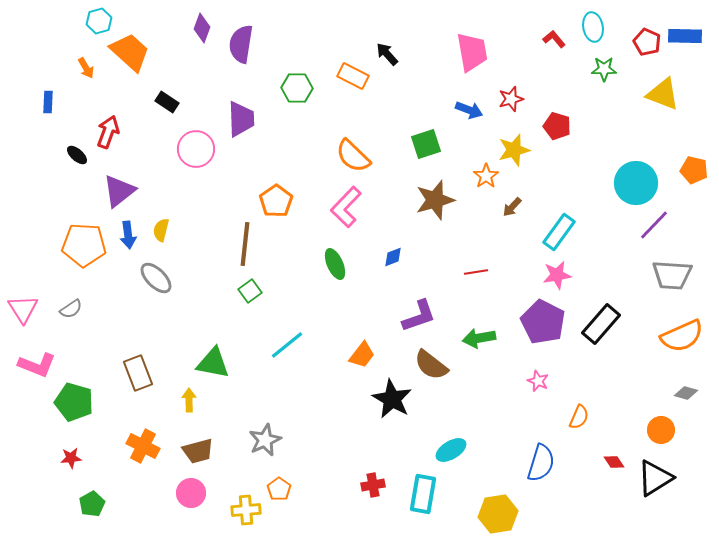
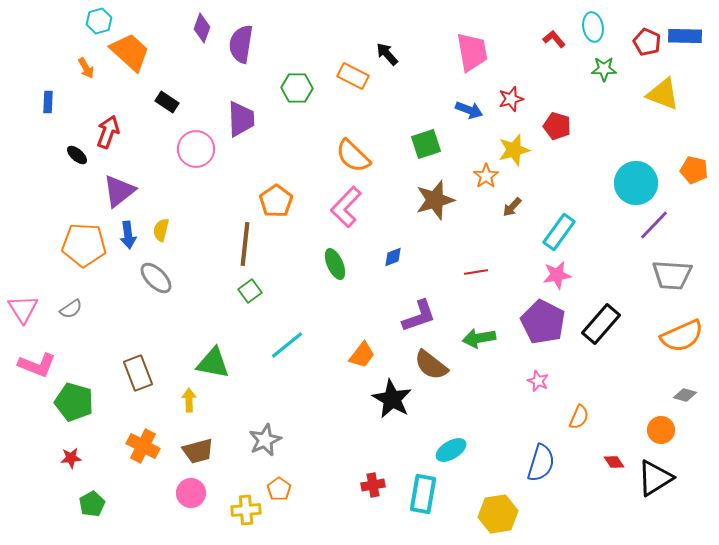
gray diamond at (686, 393): moved 1 px left, 2 px down
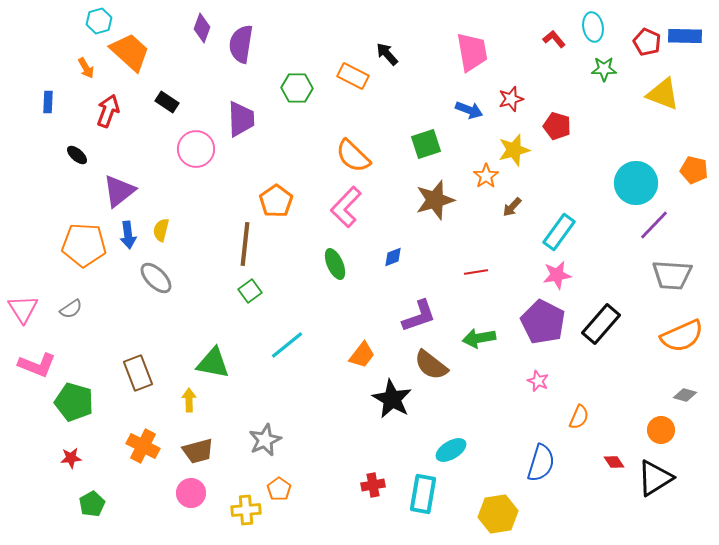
red arrow at (108, 132): moved 21 px up
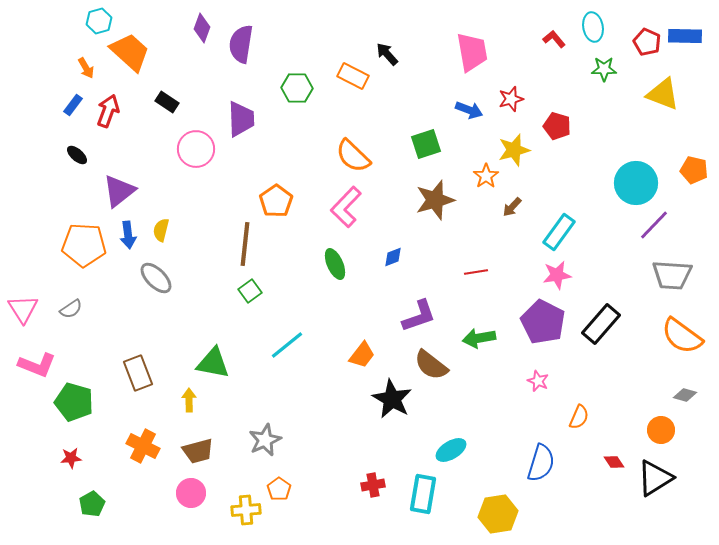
blue rectangle at (48, 102): moved 25 px right, 3 px down; rotated 35 degrees clockwise
orange semicircle at (682, 336): rotated 60 degrees clockwise
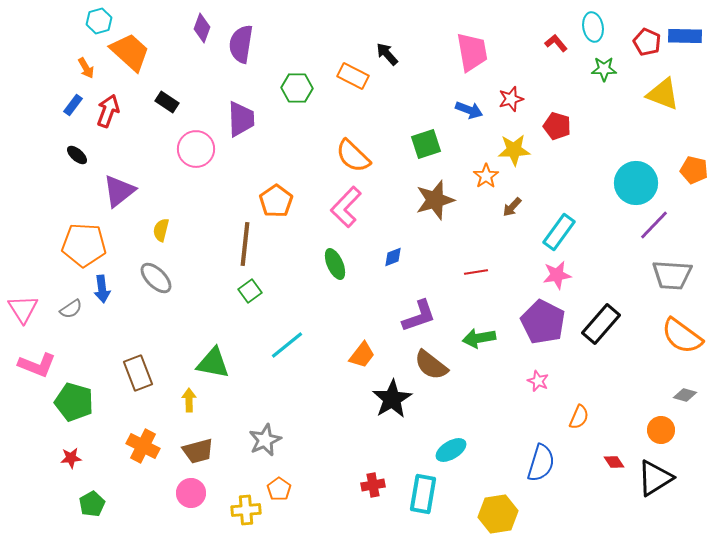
red L-shape at (554, 39): moved 2 px right, 4 px down
yellow star at (514, 150): rotated 12 degrees clockwise
blue arrow at (128, 235): moved 26 px left, 54 px down
black star at (392, 399): rotated 12 degrees clockwise
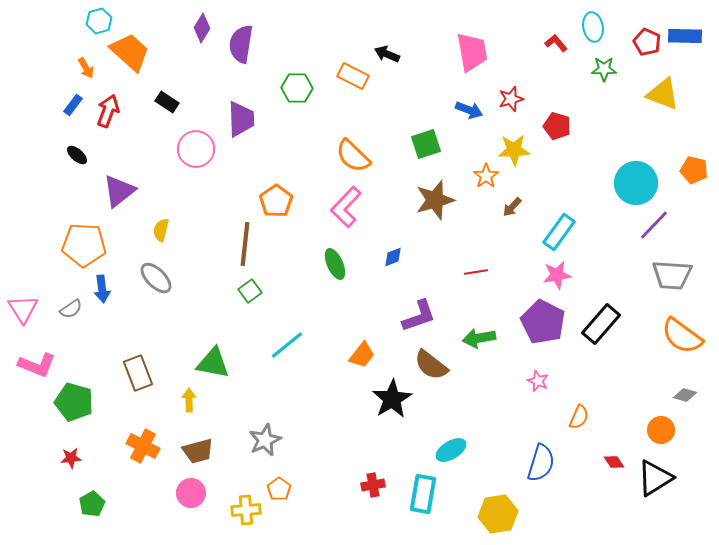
purple diamond at (202, 28): rotated 12 degrees clockwise
black arrow at (387, 54): rotated 25 degrees counterclockwise
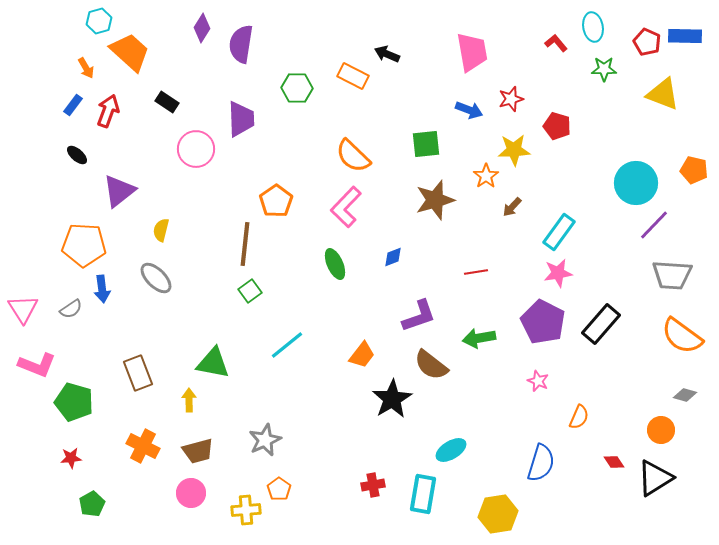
green square at (426, 144): rotated 12 degrees clockwise
pink star at (557, 275): moved 1 px right, 2 px up
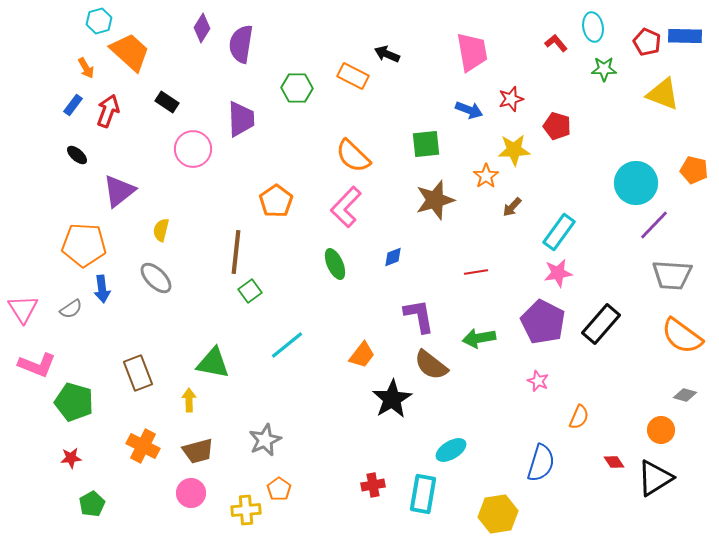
pink circle at (196, 149): moved 3 px left
brown line at (245, 244): moved 9 px left, 8 px down
purple L-shape at (419, 316): rotated 81 degrees counterclockwise
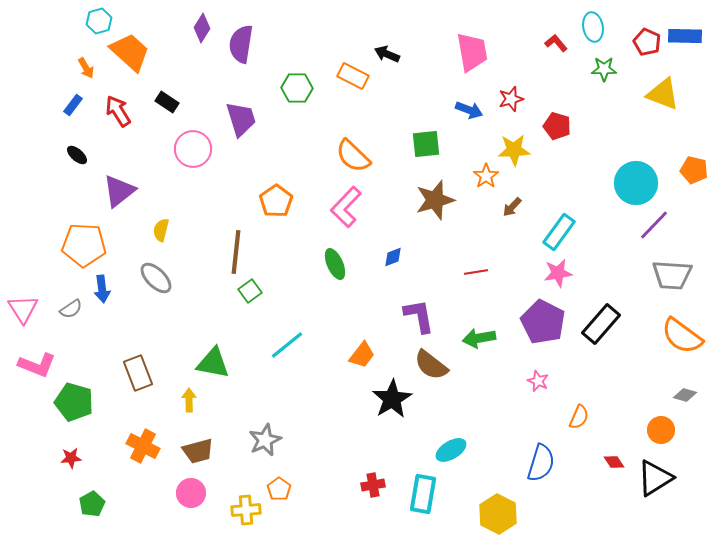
red arrow at (108, 111): moved 10 px right; rotated 52 degrees counterclockwise
purple trapezoid at (241, 119): rotated 15 degrees counterclockwise
yellow hexagon at (498, 514): rotated 24 degrees counterclockwise
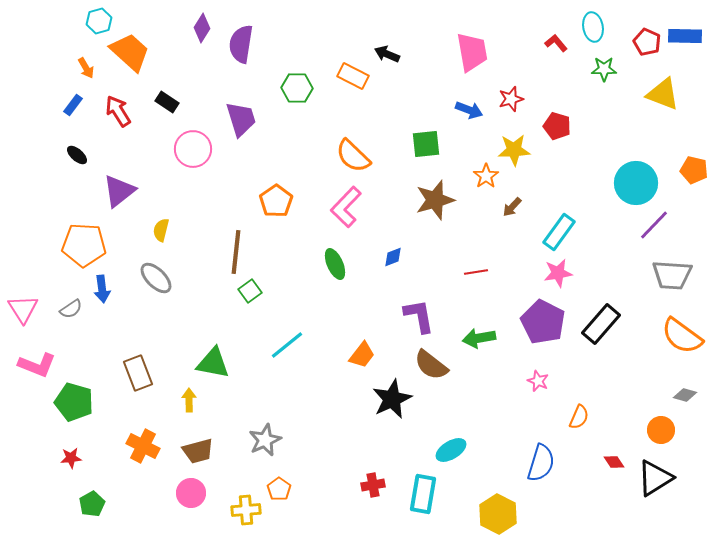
black star at (392, 399): rotated 6 degrees clockwise
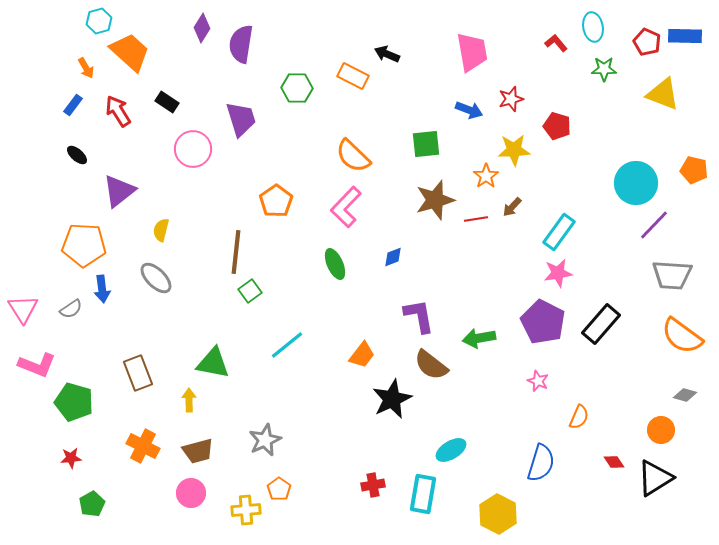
red line at (476, 272): moved 53 px up
